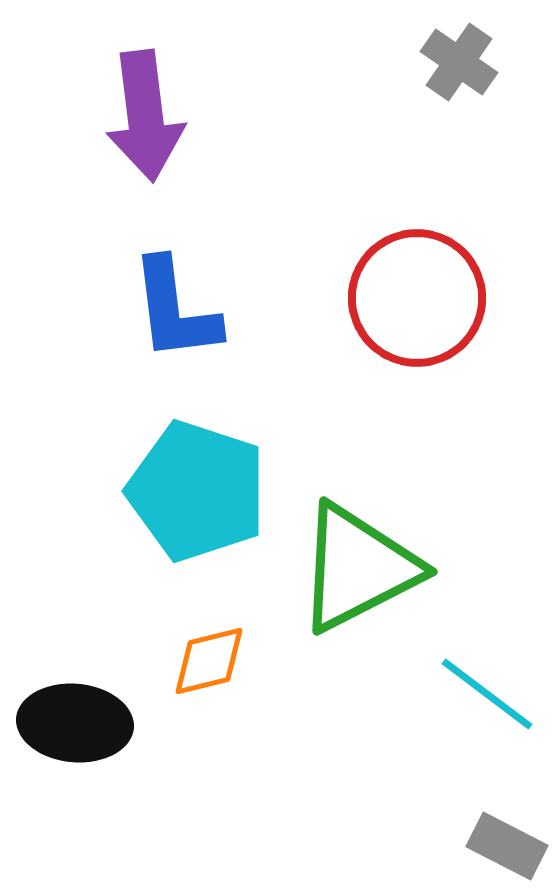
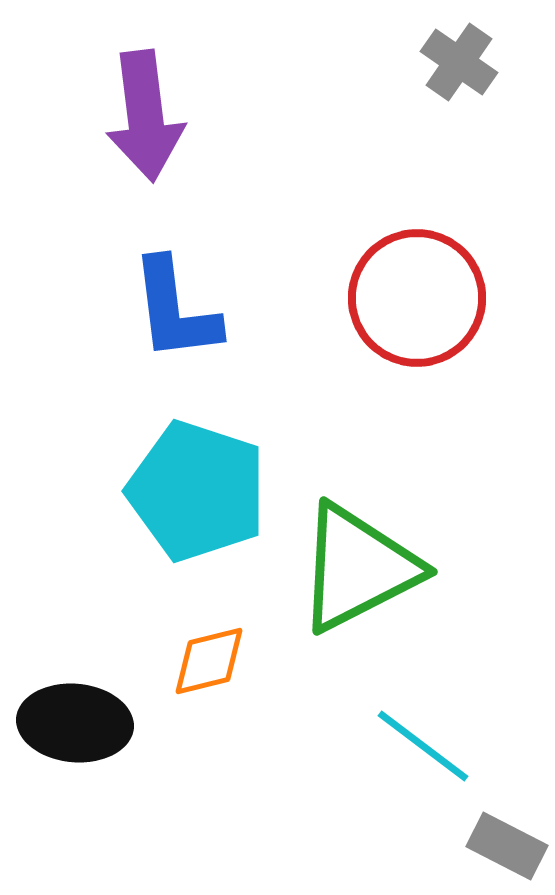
cyan line: moved 64 px left, 52 px down
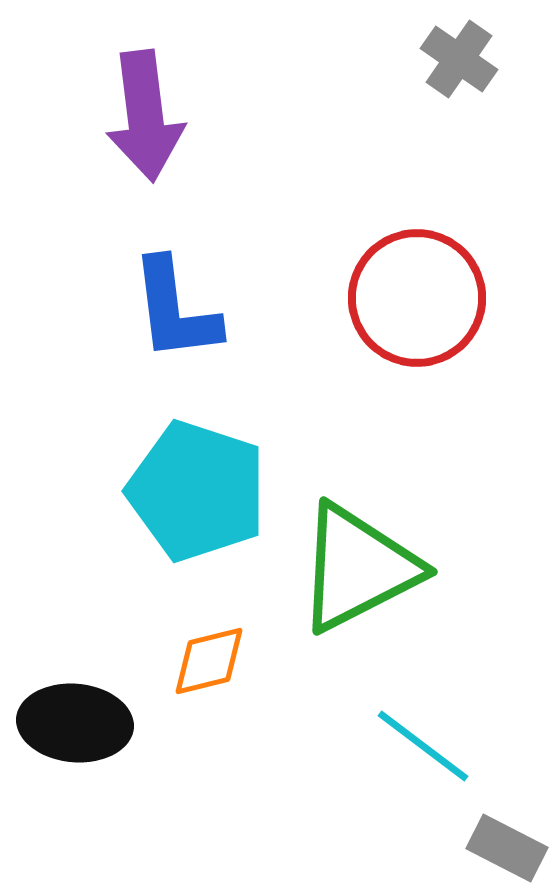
gray cross: moved 3 px up
gray rectangle: moved 2 px down
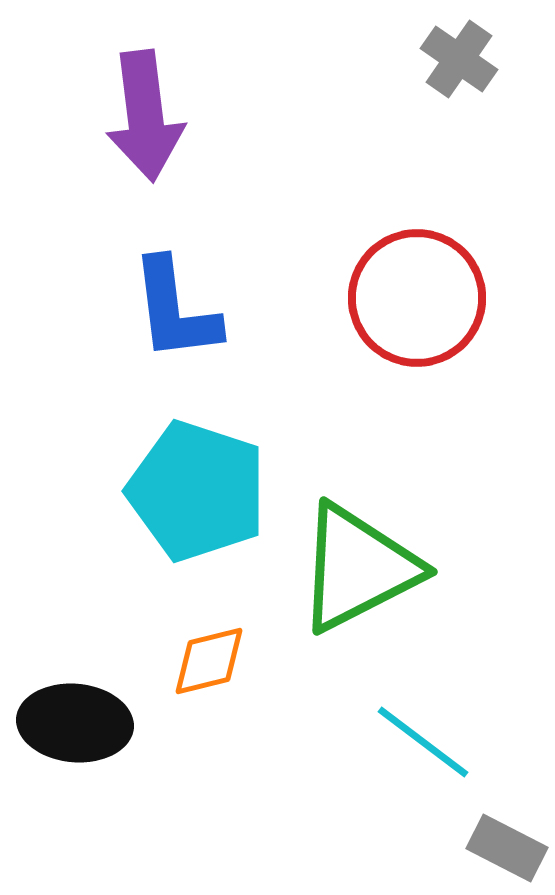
cyan line: moved 4 px up
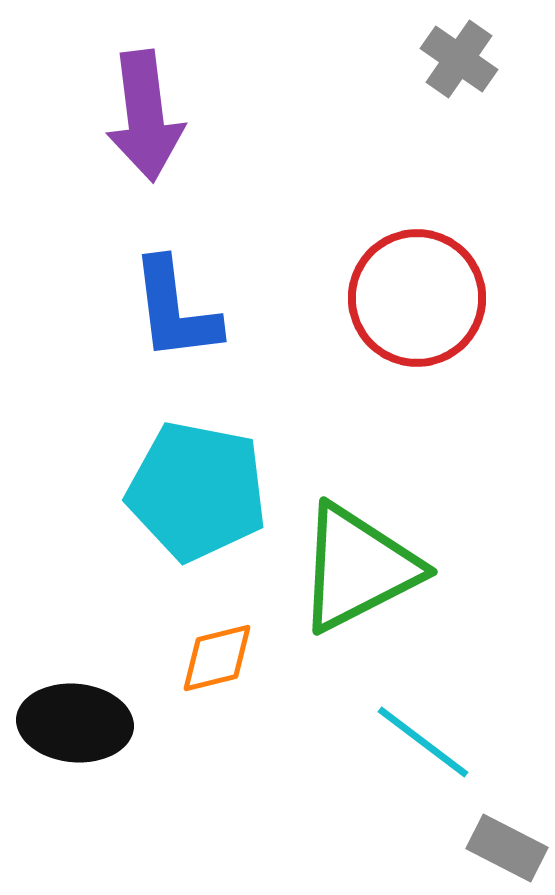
cyan pentagon: rotated 7 degrees counterclockwise
orange diamond: moved 8 px right, 3 px up
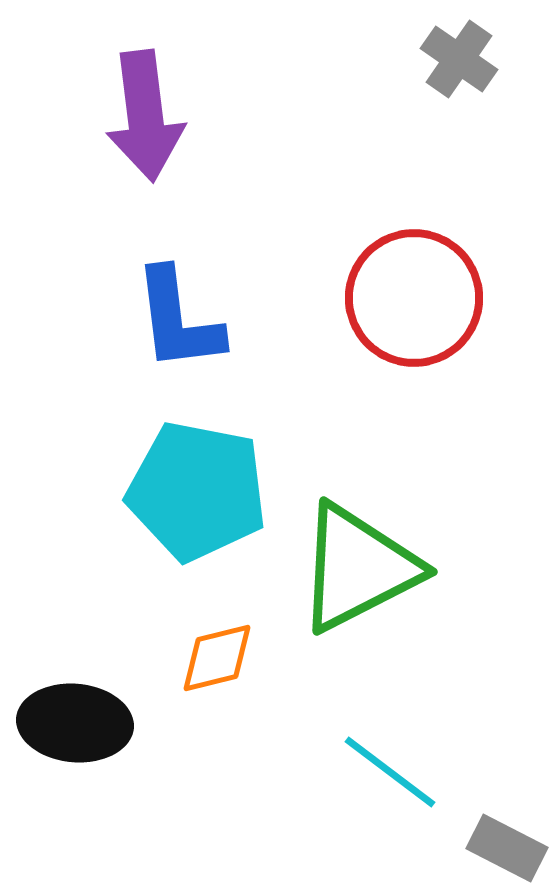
red circle: moved 3 px left
blue L-shape: moved 3 px right, 10 px down
cyan line: moved 33 px left, 30 px down
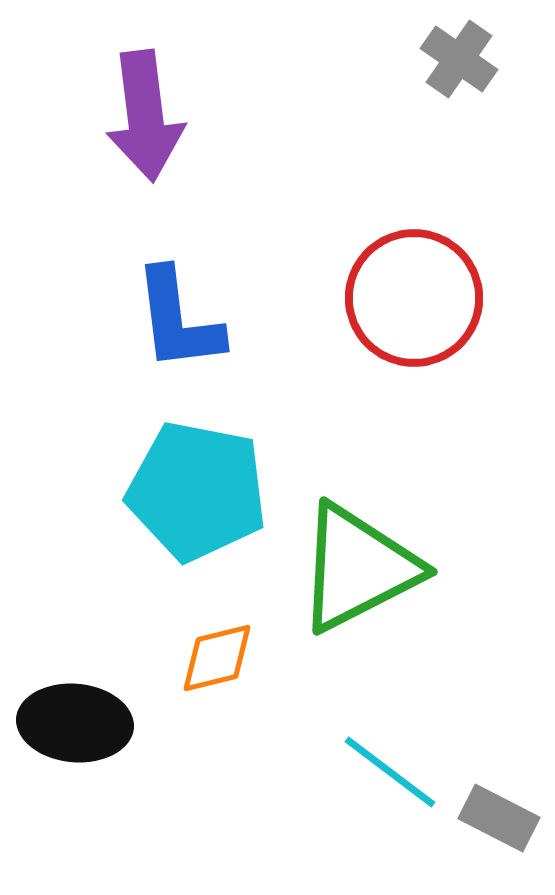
gray rectangle: moved 8 px left, 30 px up
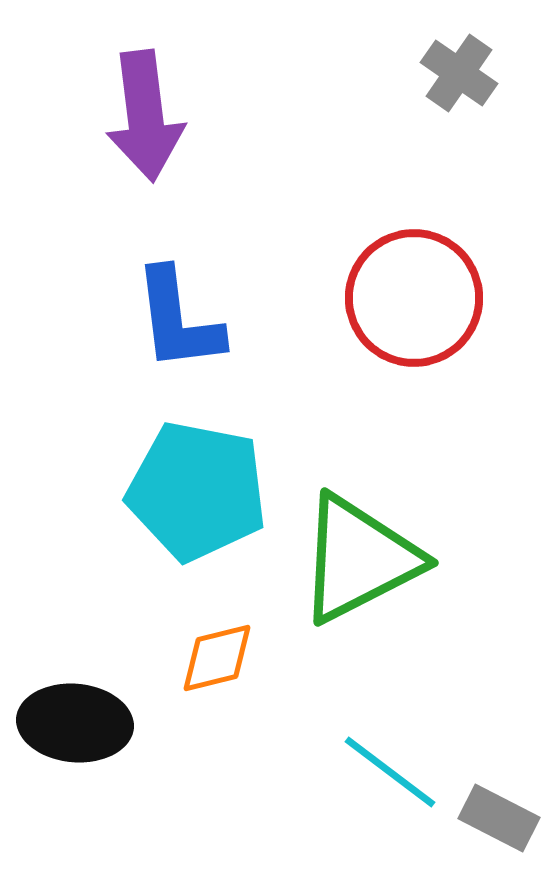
gray cross: moved 14 px down
green triangle: moved 1 px right, 9 px up
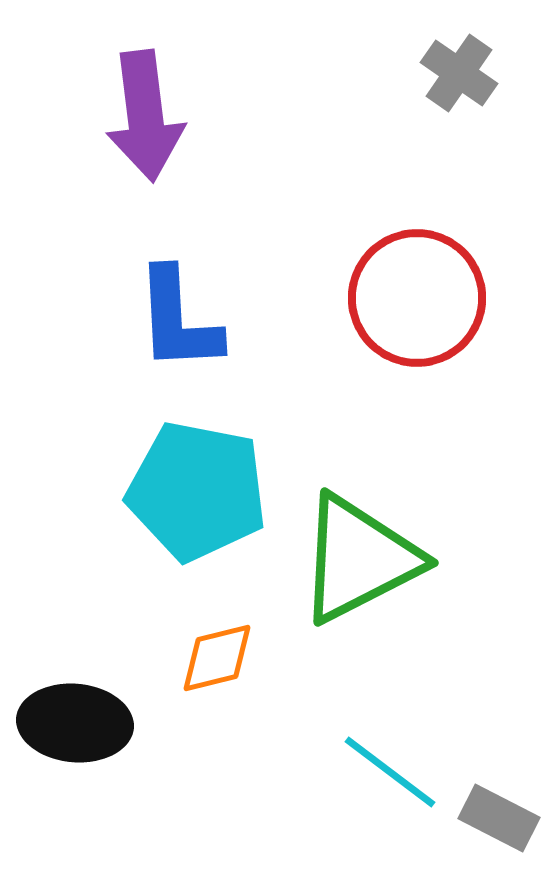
red circle: moved 3 px right
blue L-shape: rotated 4 degrees clockwise
